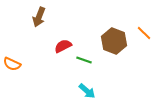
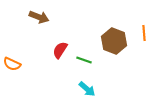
brown arrow: rotated 90 degrees counterclockwise
orange line: rotated 42 degrees clockwise
red semicircle: moved 3 px left, 4 px down; rotated 30 degrees counterclockwise
cyan arrow: moved 2 px up
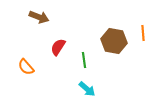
orange line: moved 1 px left
brown hexagon: rotated 10 degrees counterclockwise
red semicircle: moved 2 px left, 3 px up
green line: rotated 63 degrees clockwise
orange semicircle: moved 14 px right, 3 px down; rotated 24 degrees clockwise
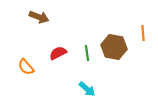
brown hexagon: moved 6 px down
red semicircle: moved 6 px down; rotated 30 degrees clockwise
green line: moved 3 px right, 7 px up
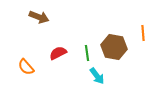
cyan arrow: moved 10 px right, 13 px up; rotated 12 degrees clockwise
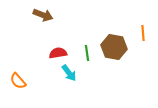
brown arrow: moved 4 px right, 2 px up
red semicircle: rotated 18 degrees clockwise
orange semicircle: moved 8 px left, 14 px down
cyan arrow: moved 28 px left, 3 px up
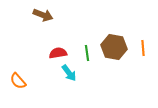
orange line: moved 15 px down
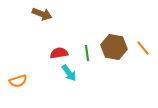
brown arrow: moved 1 px left, 1 px up
orange line: rotated 35 degrees counterclockwise
red semicircle: moved 1 px right
orange semicircle: rotated 66 degrees counterclockwise
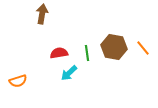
brown arrow: rotated 102 degrees counterclockwise
cyan arrow: rotated 84 degrees clockwise
